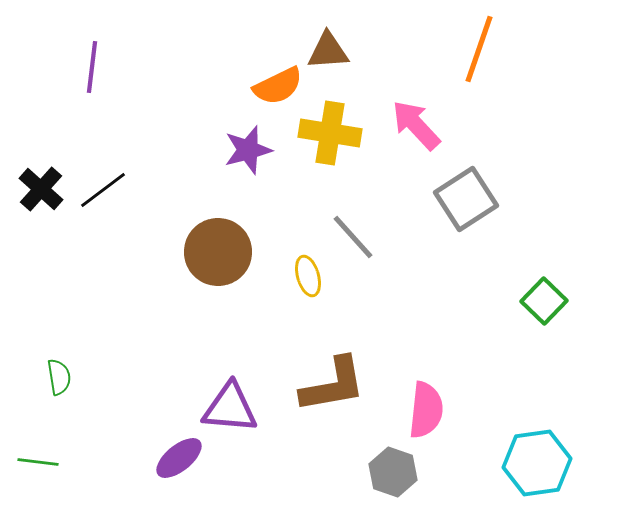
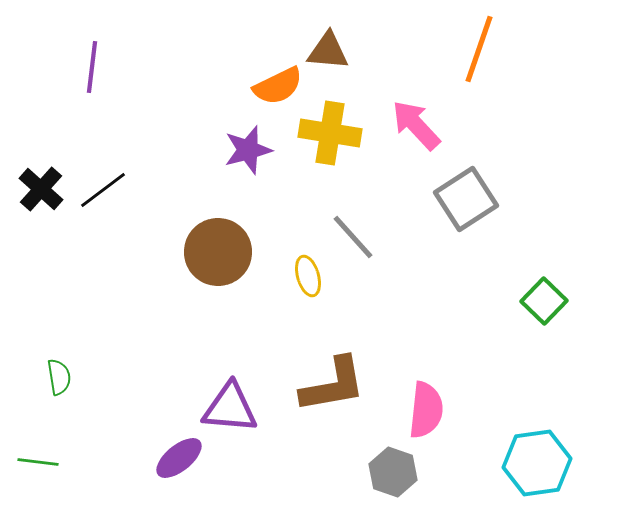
brown triangle: rotated 9 degrees clockwise
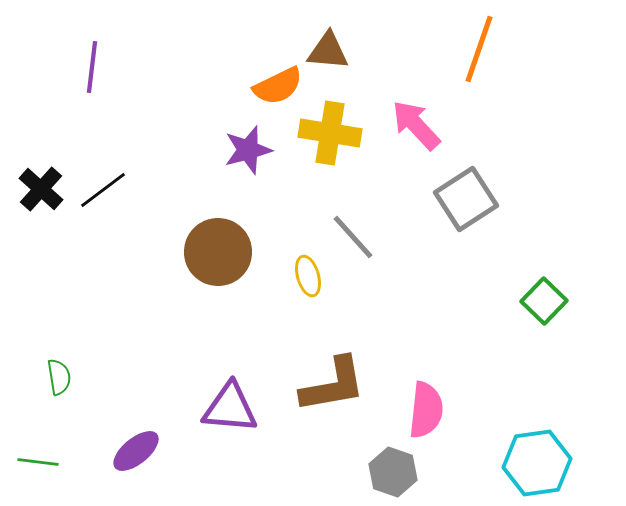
purple ellipse: moved 43 px left, 7 px up
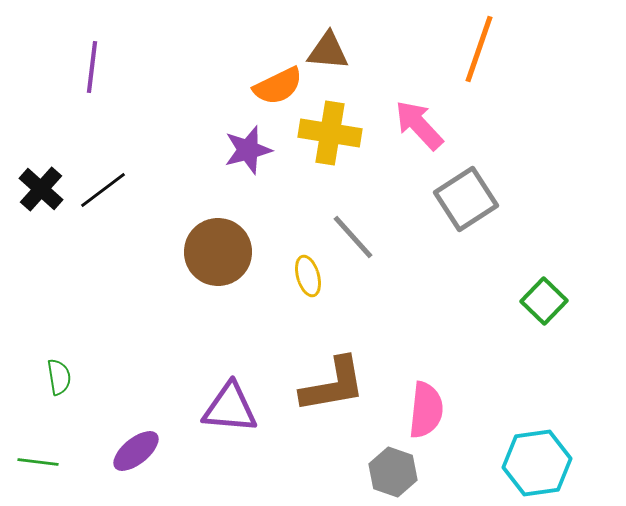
pink arrow: moved 3 px right
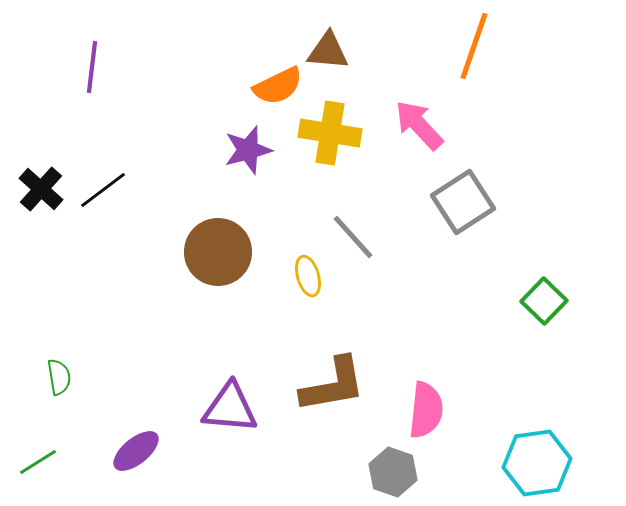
orange line: moved 5 px left, 3 px up
gray square: moved 3 px left, 3 px down
green line: rotated 39 degrees counterclockwise
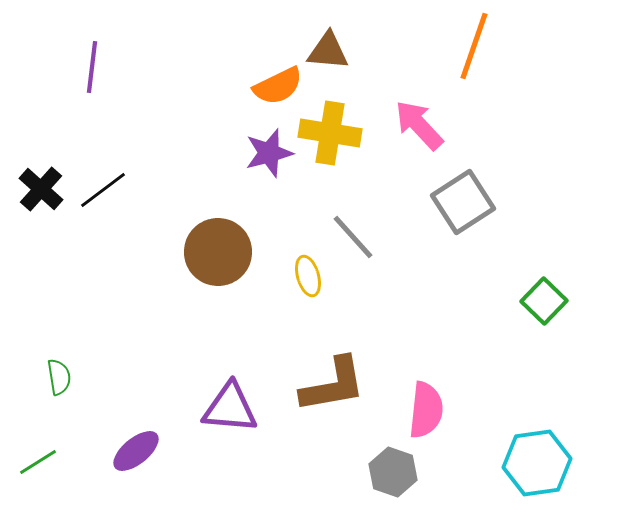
purple star: moved 21 px right, 3 px down
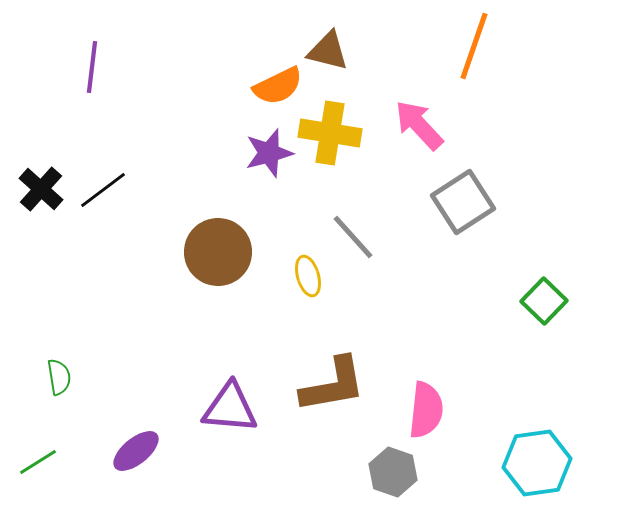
brown triangle: rotated 9 degrees clockwise
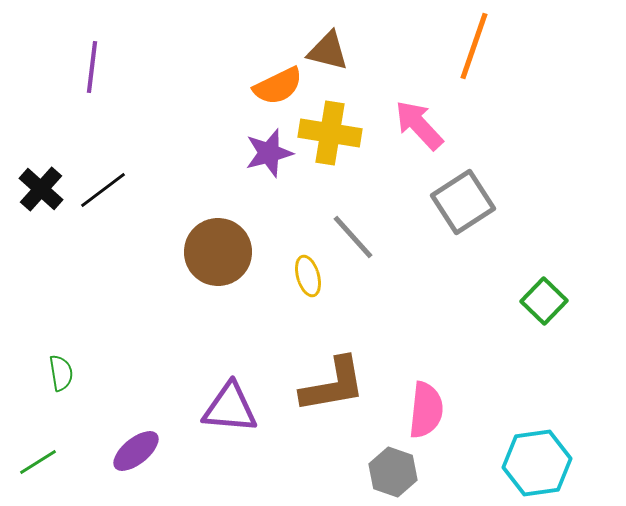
green semicircle: moved 2 px right, 4 px up
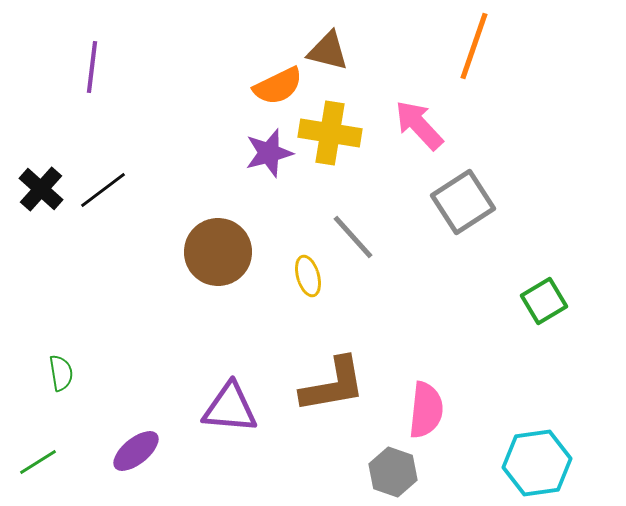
green square: rotated 15 degrees clockwise
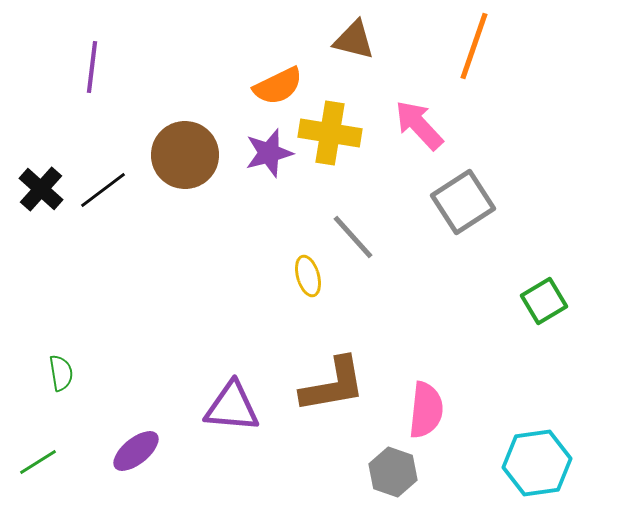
brown triangle: moved 26 px right, 11 px up
brown circle: moved 33 px left, 97 px up
purple triangle: moved 2 px right, 1 px up
